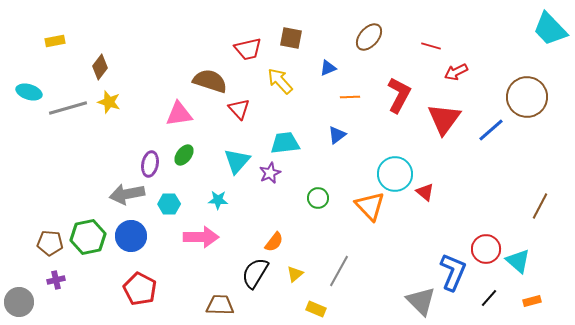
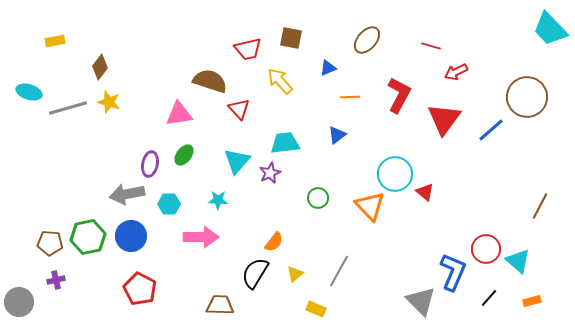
brown ellipse at (369, 37): moved 2 px left, 3 px down
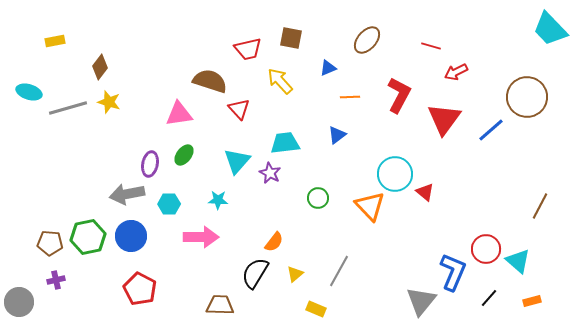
purple star at (270, 173): rotated 20 degrees counterclockwise
gray triangle at (421, 301): rotated 24 degrees clockwise
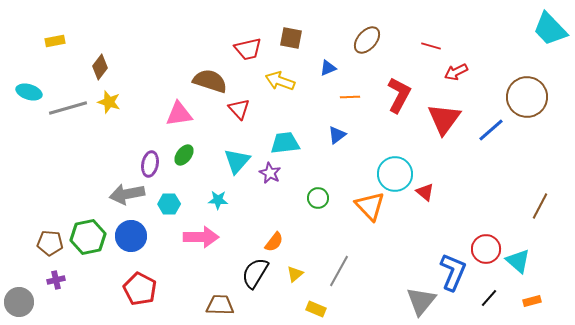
yellow arrow at (280, 81): rotated 28 degrees counterclockwise
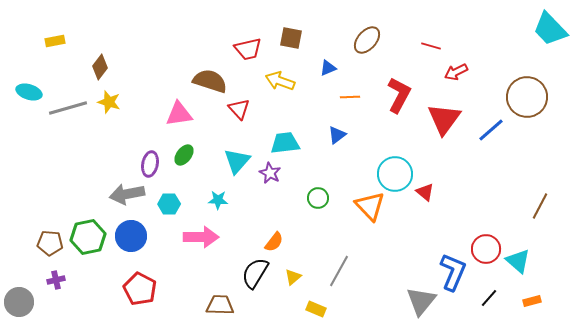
yellow triangle at (295, 274): moved 2 px left, 3 px down
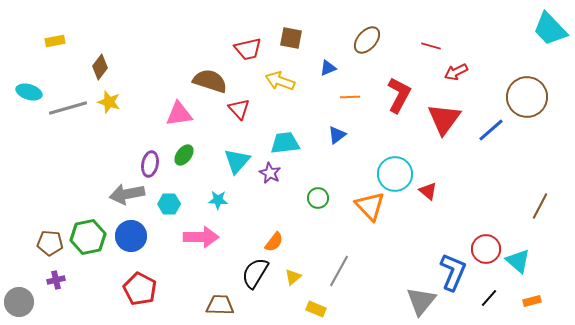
red triangle at (425, 192): moved 3 px right, 1 px up
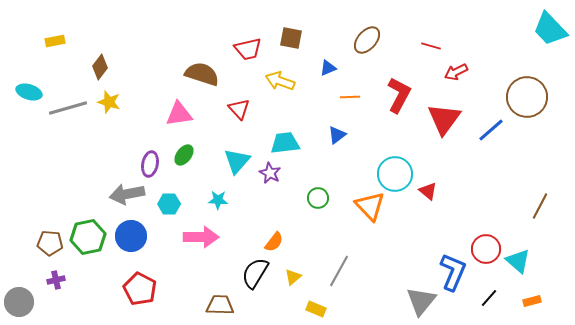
brown semicircle at (210, 81): moved 8 px left, 7 px up
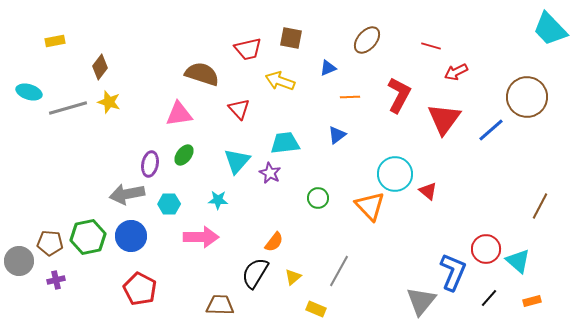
gray circle at (19, 302): moved 41 px up
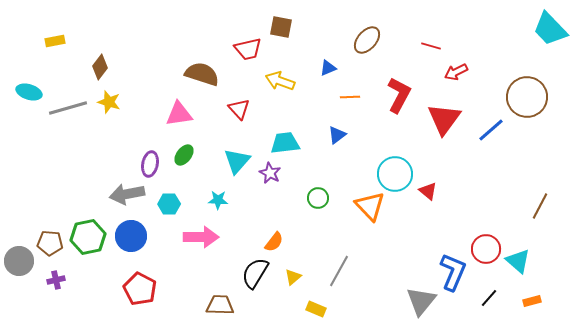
brown square at (291, 38): moved 10 px left, 11 px up
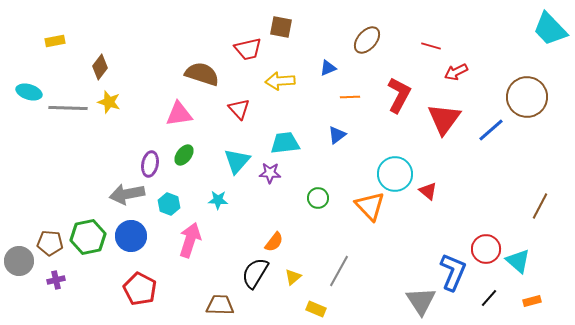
yellow arrow at (280, 81): rotated 24 degrees counterclockwise
gray line at (68, 108): rotated 18 degrees clockwise
purple star at (270, 173): rotated 25 degrees counterclockwise
cyan hexagon at (169, 204): rotated 20 degrees clockwise
pink arrow at (201, 237): moved 11 px left, 3 px down; rotated 72 degrees counterclockwise
gray triangle at (421, 301): rotated 12 degrees counterclockwise
